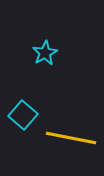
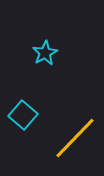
yellow line: moved 4 px right; rotated 57 degrees counterclockwise
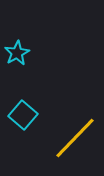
cyan star: moved 28 px left
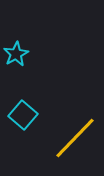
cyan star: moved 1 px left, 1 px down
